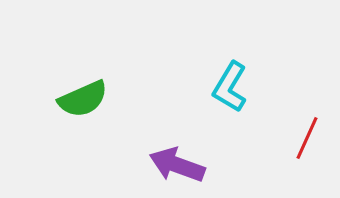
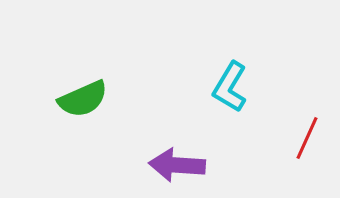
purple arrow: rotated 16 degrees counterclockwise
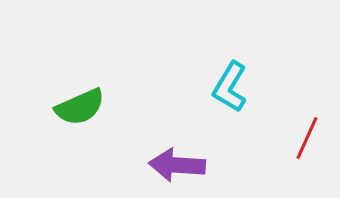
green semicircle: moved 3 px left, 8 px down
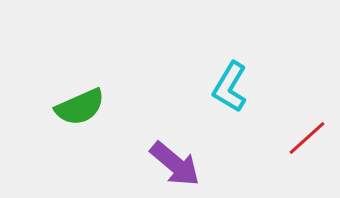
red line: rotated 24 degrees clockwise
purple arrow: moved 2 px left, 1 px up; rotated 144 degrees counterclockwise
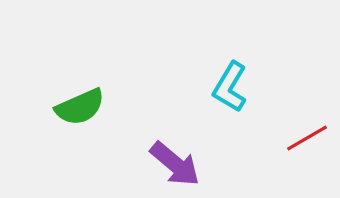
red line: rotated 12 degrees clockwise
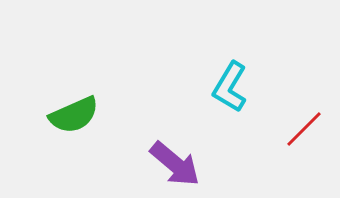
green semicircle: moved 6 px left, 8 px down
red line: moved 3 px left, 9 px up; rotated 15 degrees counterclockwise
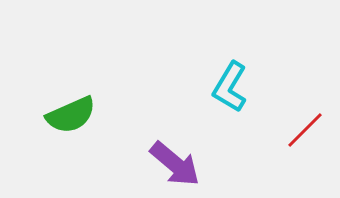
green semicircle: moved 3 px left
red line: moved 1 px right, 1 px down
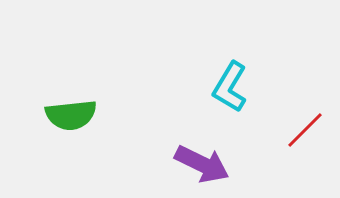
green semicircle: rotated 18 degrees clockwise
purple arrow: moved 27 px right; rotated 14 degrees counterclockwise
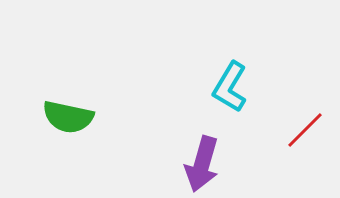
green semicircle: moved 3 px left, 2 px down; rotated 18 degrees clockwise
purple arrow: rotated 80 degrees clockwise
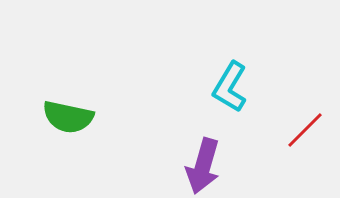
purple arrow: moved 1 px right, 2 px down
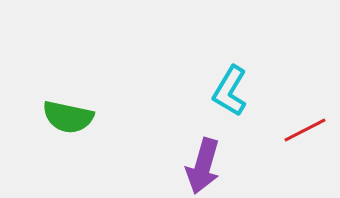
cyan L-shape: moved 4 px down
red line: rotated 18 degrees clockwise
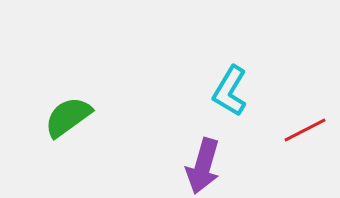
green semicircle: rotated 132 degrees clockwise
